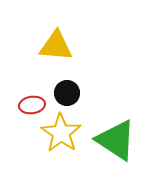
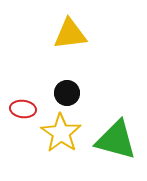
yellow triangle: moved 14 px right, 12 px up; rotated 12 degrees counterclockwise
red ellipse: moved 9 px left, 4 px down; rotated 15 degrees clockwise
green triangle: rotated 18 degrees counterclockwise
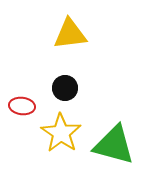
black circle: moved 2 px left, 5 px up
red ellipse: moved 1 px left, 3 px up
green triangle: moved 2 px left, 5 px down
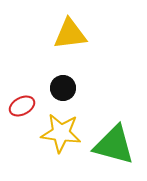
black circle: moved 2 px left
red ellipse: rotated 35 degrees counterclockwise
yellow star: rotated 27 degrees counterclockwise
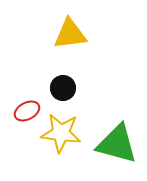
red ellipse: moved 5 px right, 5 px down
green triangle: moved 3 px right, 1 px up
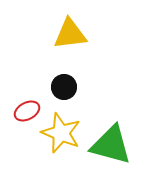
black circle: moved 1 px right, 1 px up
yellow star: rotated 15 degrees clockwise
green triangle: moved 6 px left, 1 px down
